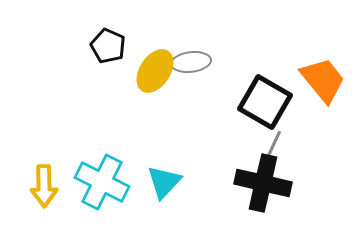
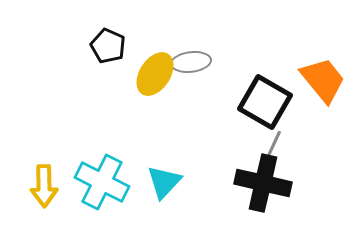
yellow ellipse: moved 3 px down
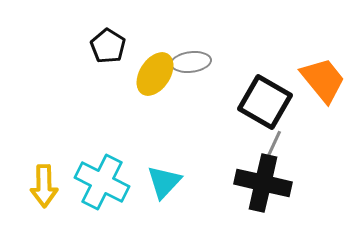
black pentagon: rotated 8 degrees clockwise
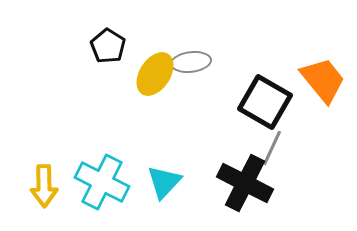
black cross: moved 18 px left; rotated 14 degrees clockwise
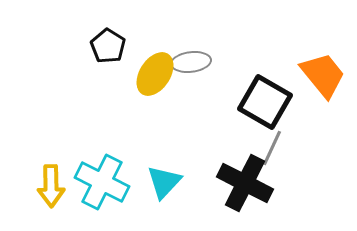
orange trapezoid: moved 5 px up
yellow arrow: moved 7 px right
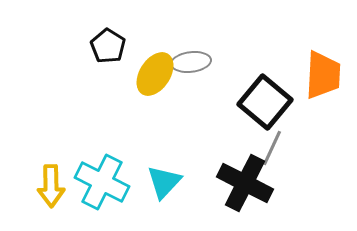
orange trapezoid: rotated 42 degrees clockwise
black square: rotated 10 degrees clockwise
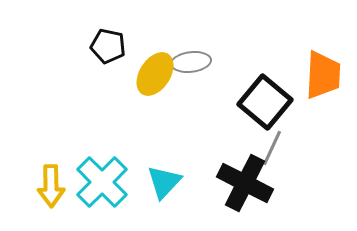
black pentagon: rotated 20 degrees counterclockwise
cyan cross: rotated 18 degrees clockwise
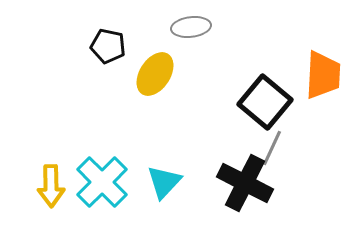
gray ellipse: moved 35 px up
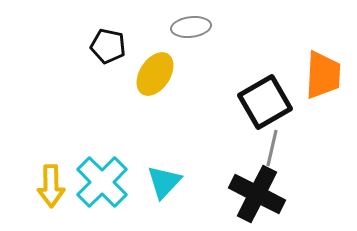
black square: rotated 20 degrees clockwise
gray line: rotated 12 degrees counterclockwise
black cross: moved 12 px right, 11 px down
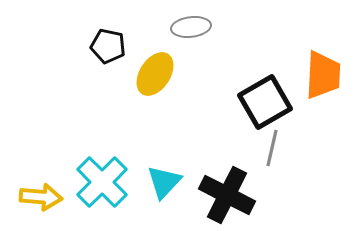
yellow arrow: moved 10 px left, 11 px down; rotated 84 degrees counterclockwise
black cross: moved 30 px left, 1 px down
